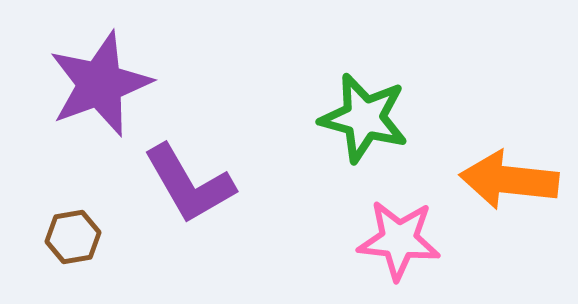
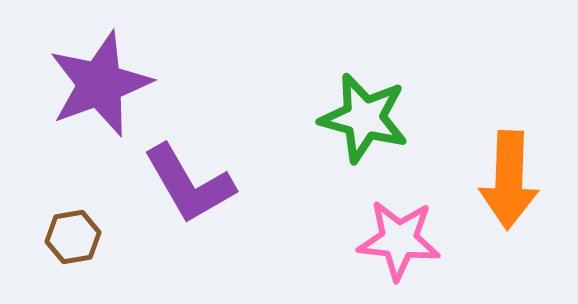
orange arrow: rotated 94 degrees counterclockwise
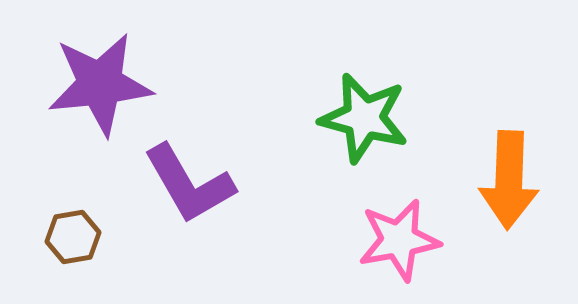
purple star: rotated 14 degrees clockwise
pink star: rotated 16 degrees counterclockwise
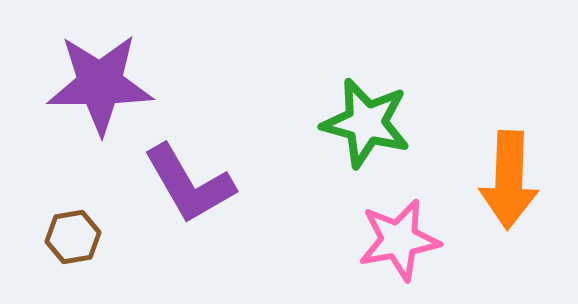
purple star: rotated 6 degrees clockwise
green star: moved 2 px right, 5 px down
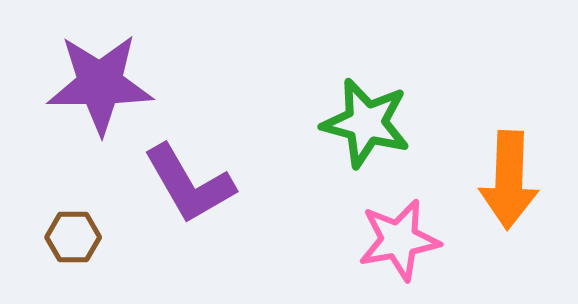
brown hexagon: rotated 10 degrees clockwise
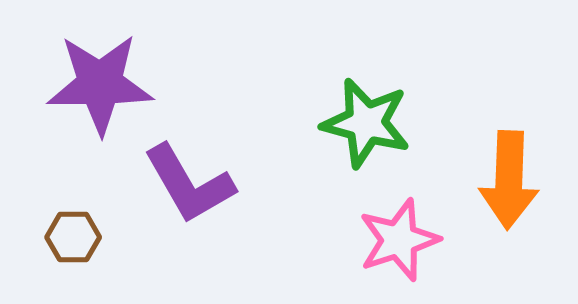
pink star: rotated 8 degrees counterclockwise
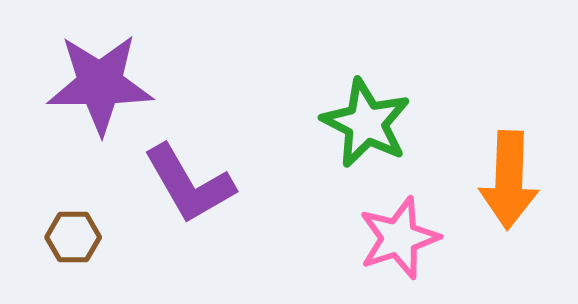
green star: rotated 12 degrees clockwise
pink star: moved 2 px up
